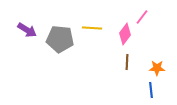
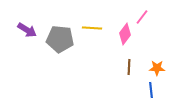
brown line: moved 2 px right, 5 px down
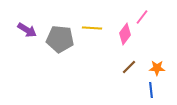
brown line: rotated 42 degrees clockwise
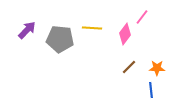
purple arrow: rotated 78 degrees counterclockwise
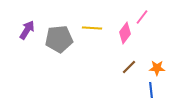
purple arrow: rotated 12 degrees counterclockwise
pink diamond: moved 1 px up
gray pentagon: moved 1 px left; rotated 12 degrees counterclockwise
